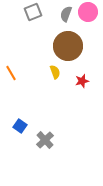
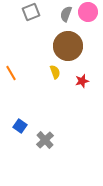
gray square: moved 2 px left
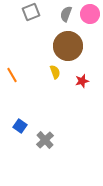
pink circle: moved 2 px right, 2 px down
orange line: moved 1 px right, 2 px down
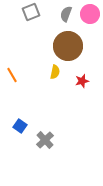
yellow semicircle: rotated 32 degrees clockwise
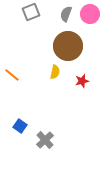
orange line: rotated 21 degrees counterclockwise
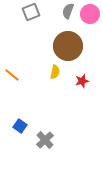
gray semicircle: moved 2 px right, 3 px up
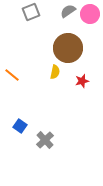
gray semicircle: rotated 35 degrees clockwise
brown circle: moved 2 px down
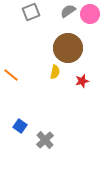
orange line: moved 1 px left
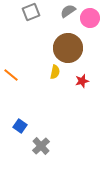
pink circle: moved 4 px down
gray cross: moved 4 px left, 6 px down
